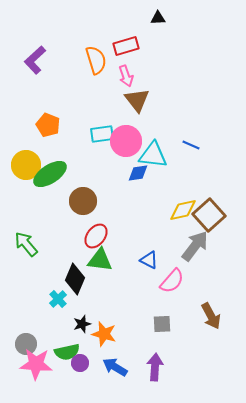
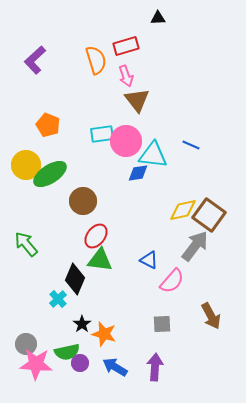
brown square: rotated 12 degrees counterclockwise
black star: rotated 18 degrees counterclockwise
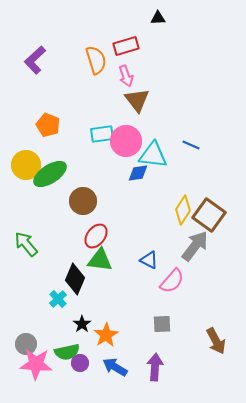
yellow diamond: rotated 44 degrees counterclockwise
brown arrow: moved 5 px right, 25 px down
orange star: moved 2 px right, 1 px down; rotated 25 degrees clockwise
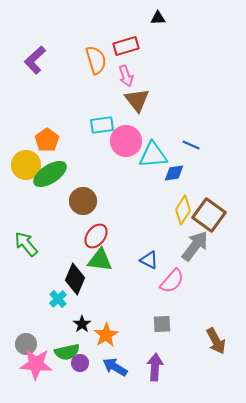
orange pentagon: moved 1 px left, 15 px down; rotated 15 degrees clockwise
cyan rectangle: moved 9 px up
cyan triangle: rotated 12 degrees counterclockwise
blue diamond: moved 36 px right
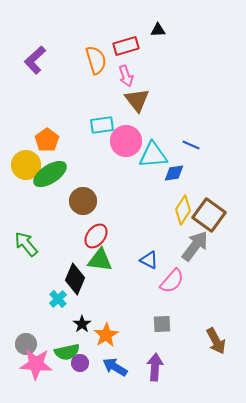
black triangle: moved 12 px down
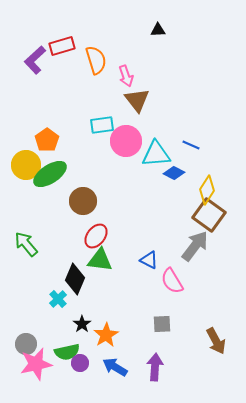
red rectangle: moved 64 px left
cyan triangle: moved 3 px right, 1 px up
blue diamond: rotated 35 degrees clockwise
yellow diamond: moved 24 px right, 20 px up
pink semicircle: rotated 108 degrees clockwise
pink star: rotated 16 degrees counterclockwise
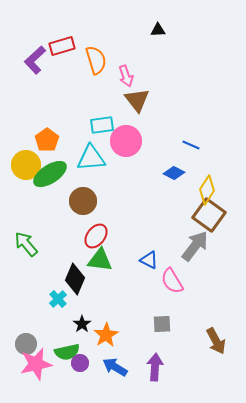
cyan triangle: moved 65 px left, 4 px down
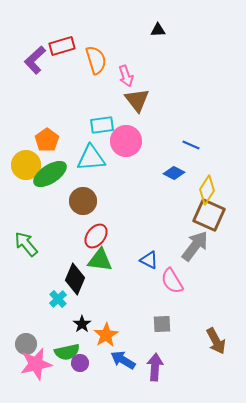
brown square: rotated 12 degrees counterclockwise
blue arrow: moved 8 px right, 7 px up
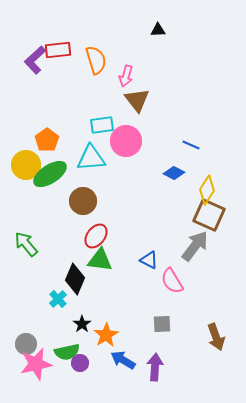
red rectangle: moved 4 px left, 4 px down; rotated 10 degrees clockwise
pink arrow: rotated 35 degrees clockwise
brown arrow: moved 4 px up; rotated 8 degrees clockwise
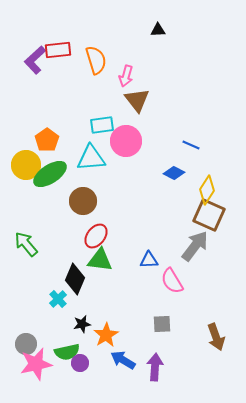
blue triangle: rotated 30 degrees counterclockwise
black star: rotated 24 degrees clockwise
